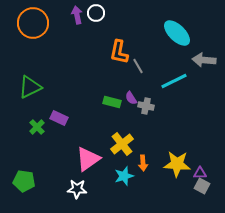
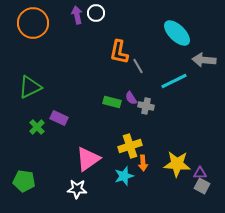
yellow cross: moved 8 px right, 2 px down; rotated 20 degrees clockwise
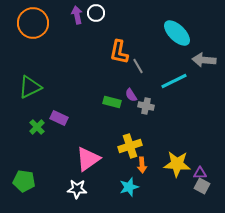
purple semicircle: moved 3 px up
orange arrow: moved 1 px left, 2 px down
cyan star: moved 5 px right, 11 px down
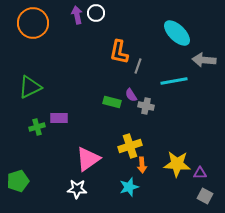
gray line: rotated 49 degrees clockwise
cyan line: rotated 16 degrees clockwise
purple rectangle: rotated 24 degrees counterclockwise
green cross: rotated 28 degrees clockwise
green pentagon: moved 6 px left; rotated 25 degrees counterclockwise
gray square: moved 3 px right, 10 px down
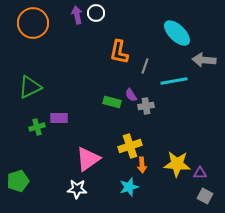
gray line: moved 7 px right
gray cross: rotated 21 degrees counterclockwise
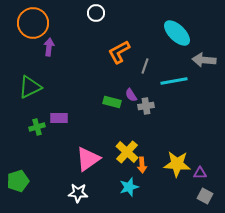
purple arrow: moved 28 px left, 32 px down; rotated 18 degrees clockwise
orange L-shape: rotated 50 degrees clockwise
yellow cross: moved 3 px left, 6 px down; rotated 30 degrees counterclockwise
white star: moved 1 px right, 4 px down
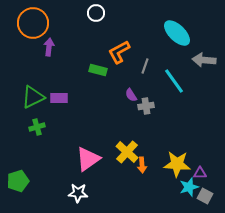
cyan line: rotated 64 degrees clockwise
green triangle: moved 3 px right, 10 px down
green rectangle: moved 14 px left, 32 px up
purple rectangle: moved 20 px up
cyan star: moved 60 px right
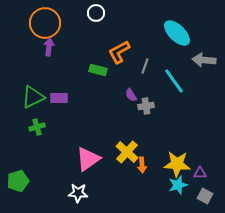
orange circle: moved 12 px right
cyan star: moved 11 px left, 2 px up
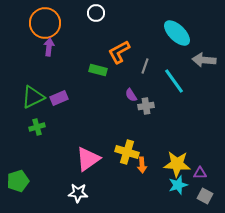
purple rectangle: rotated 24 degrees counterclockwise
yellow cross: rotated 25 degrees counterclockwise
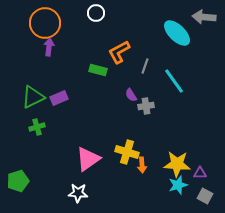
gray arrow: moved 43 px up
